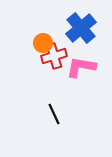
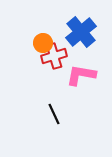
blue cross: moved 4 px down
pink L-shape: moved 8 px down
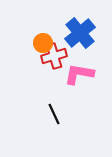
blue cross: moved 1 px left, 1 px down
pink L-shape: moved 2 px left, 1 px up
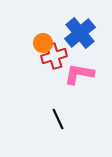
black line: moved 4 px right, 5 px down
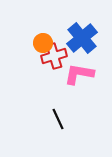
blue cross: moved 2 px right, 5 px down
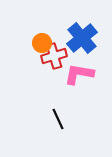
orange circle: moved 1 px left
